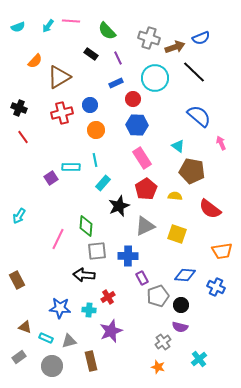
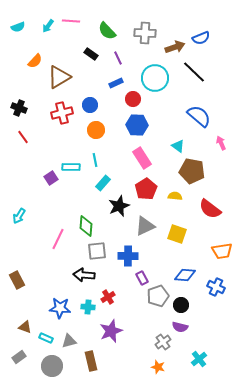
gray cross at (149, 38): moved 4 px left, 5 px up; rotated 15 degrees counterclockwise
cyan cross at (89, 310): moved 1 px left, 3 px up
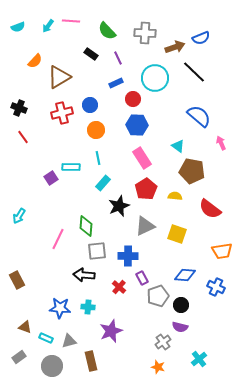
cyan line at (95, 160): moved 3 px right, 2 px up
red cross at (108, 297): moved 11 px right, 10 px up; rotated 16 degrees counterclockwise
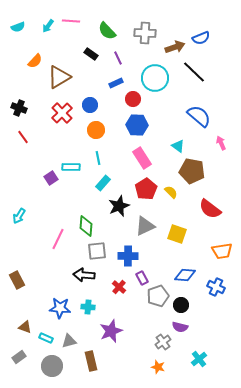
red cross at (62, 113): rotated 30 degrees counterclockwise
yellow semicircle at (175, 196): moved 4 px left, 4 px up; rotated 40 degrees clockwise
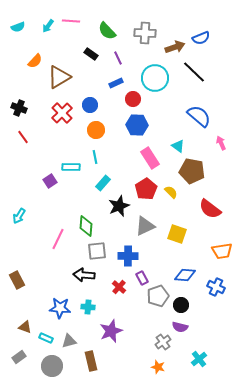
cyan line at (98, 158): moved 3 px left, 1 px up
pink rectangle at (142, 158): moved 8 px right
purple square at (51, 178): moved 1 px left, 3 px down
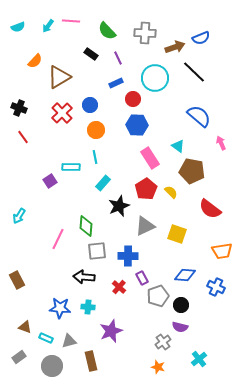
black arrow at (84, 275): moved 2 px down
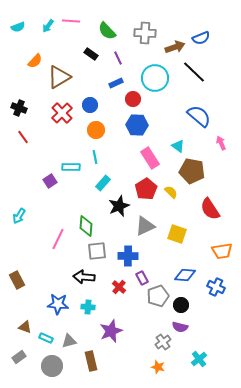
red semicircle at (210, 209): rotated 20 degrees clockwise
blue star at (60, 308): moved 2 px left, 4 px up
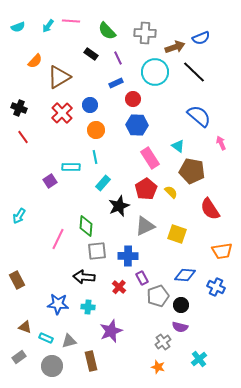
cyan circle at (155, 78): moved 6 px up
